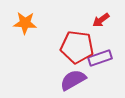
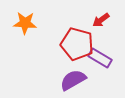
red pentagon: moved 3 px up; rotated 8 degrees clockwise
purple rectangle: rotated 50 degrees clockwise
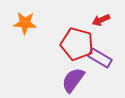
red arrow: rotated 12 degrees clockwise
purple semicircle: rotated 24 degrees counterclockwise
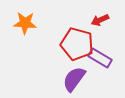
red arrow: moved 1 px left
purple semicircle: moved 1 px right, 1 px up
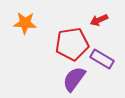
red arrow: moved 1 px left
red pentagon: moved 5 px left; rotated 24 degrees counterclockwise
purple rectangle: moved 2 px right, 1 px down
